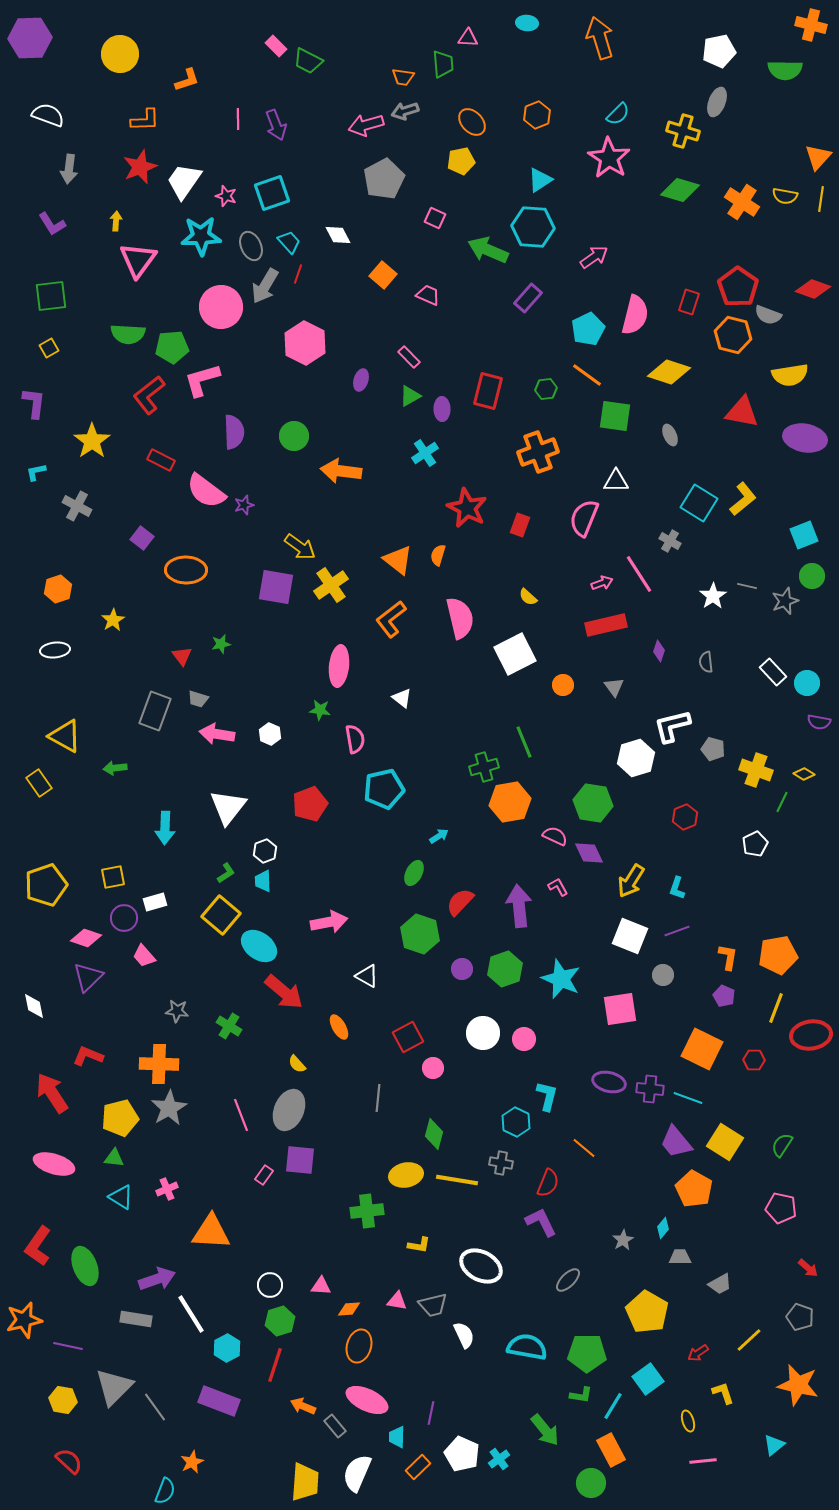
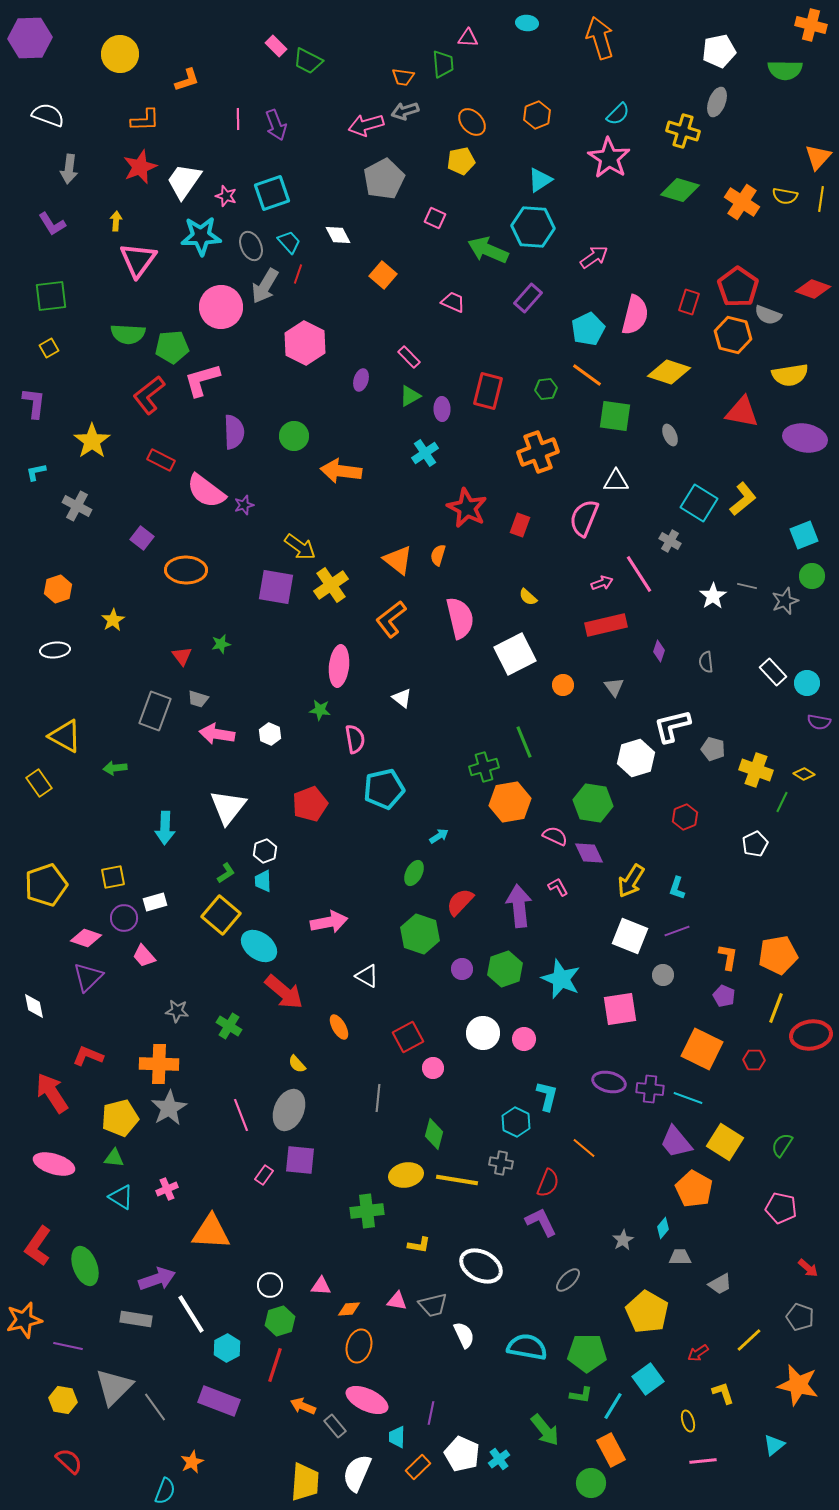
pink trapezoid at (428, 295): moved 25 px right, 7 px down
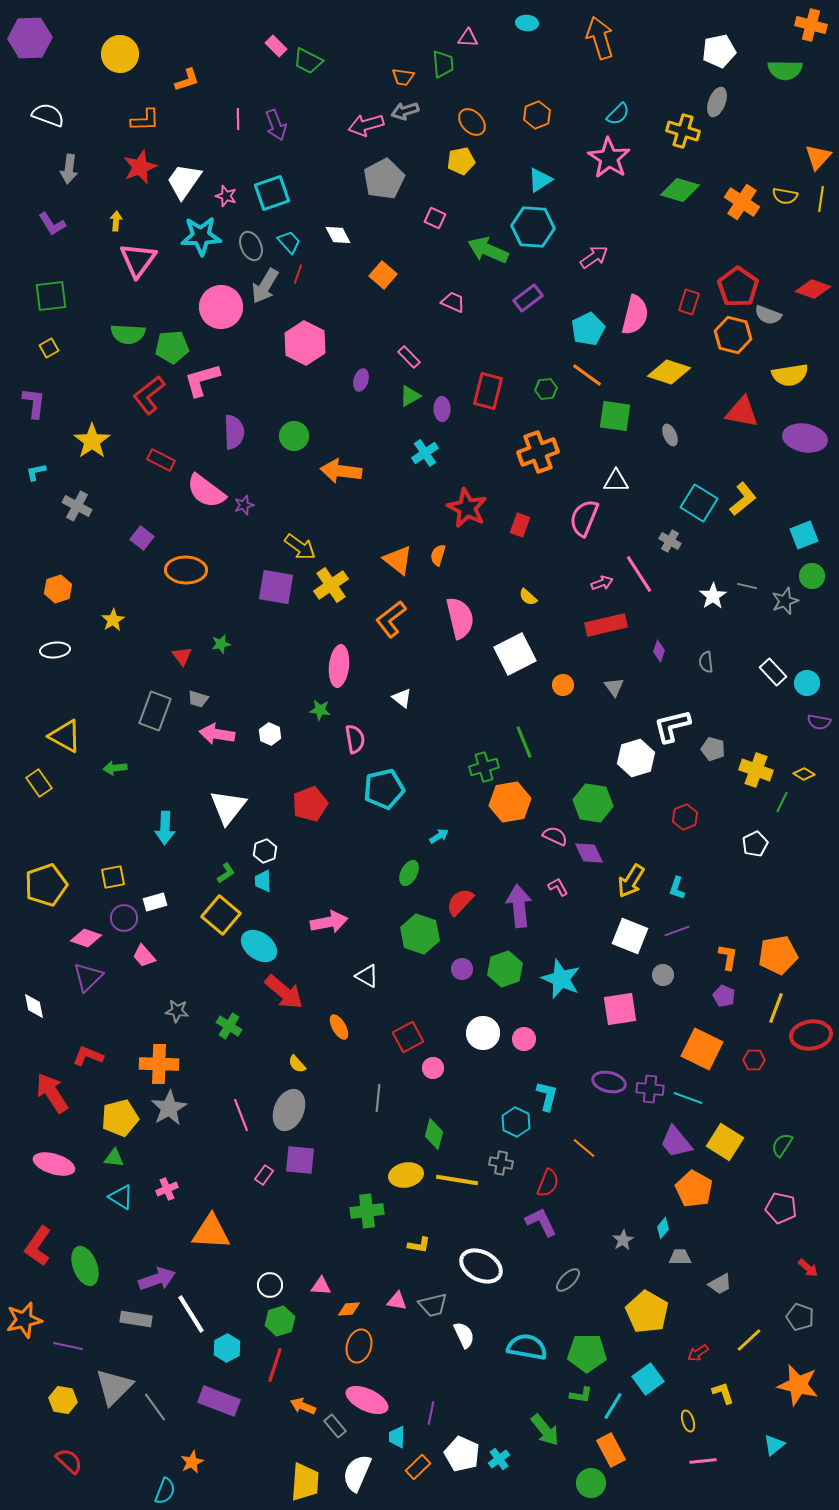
purple rectangle at (528, 298): rotated 12 degrees clockwise
green ellipse at (414, 873): moved 5 px left
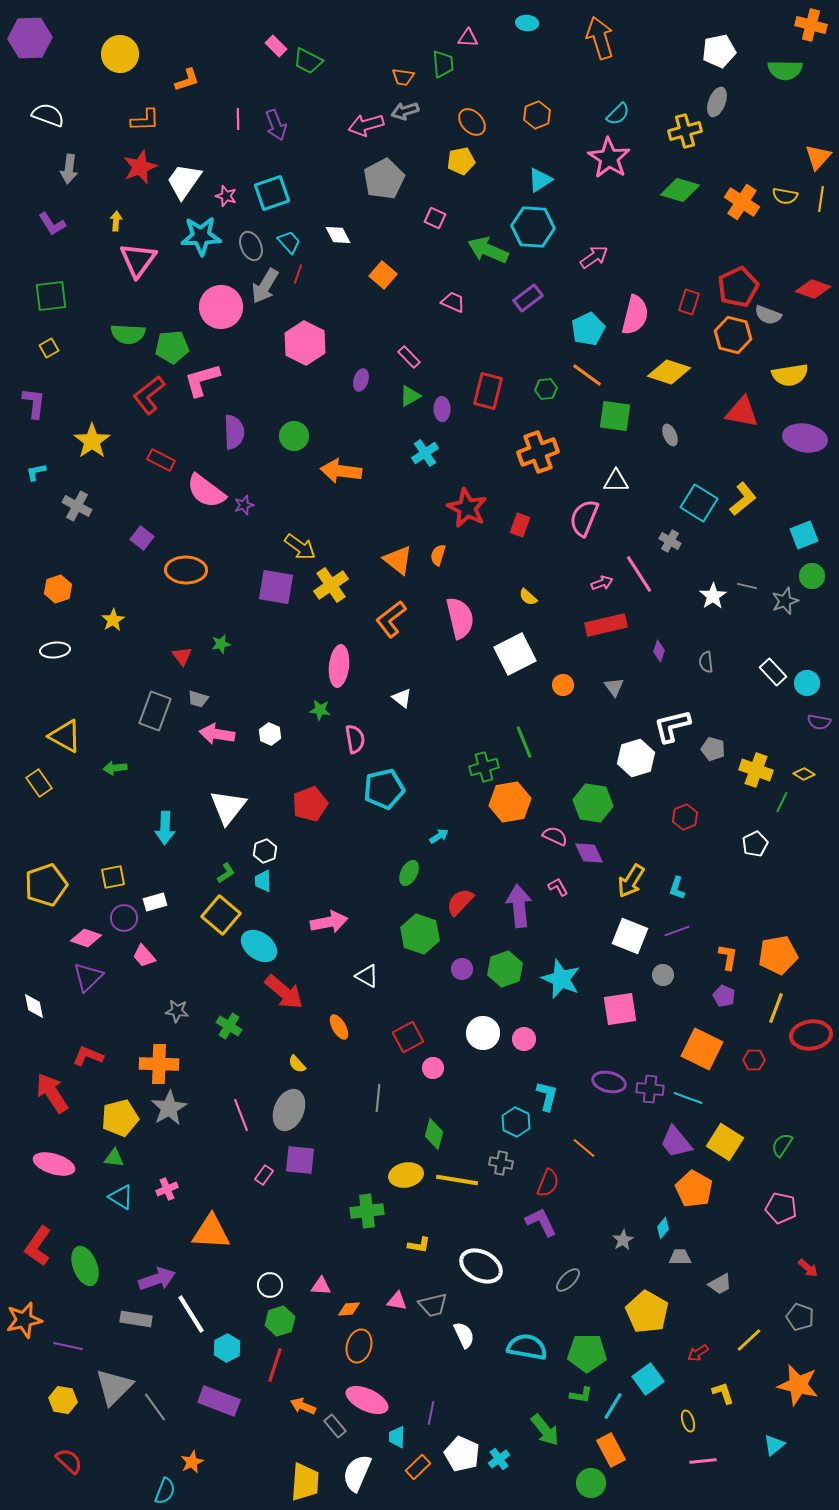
yellow cross at (683, 131): moved 2 px right; rotated 32 degrees counterclockwise
red pentagon at (738, 287): rotated 12 degrees clockwise
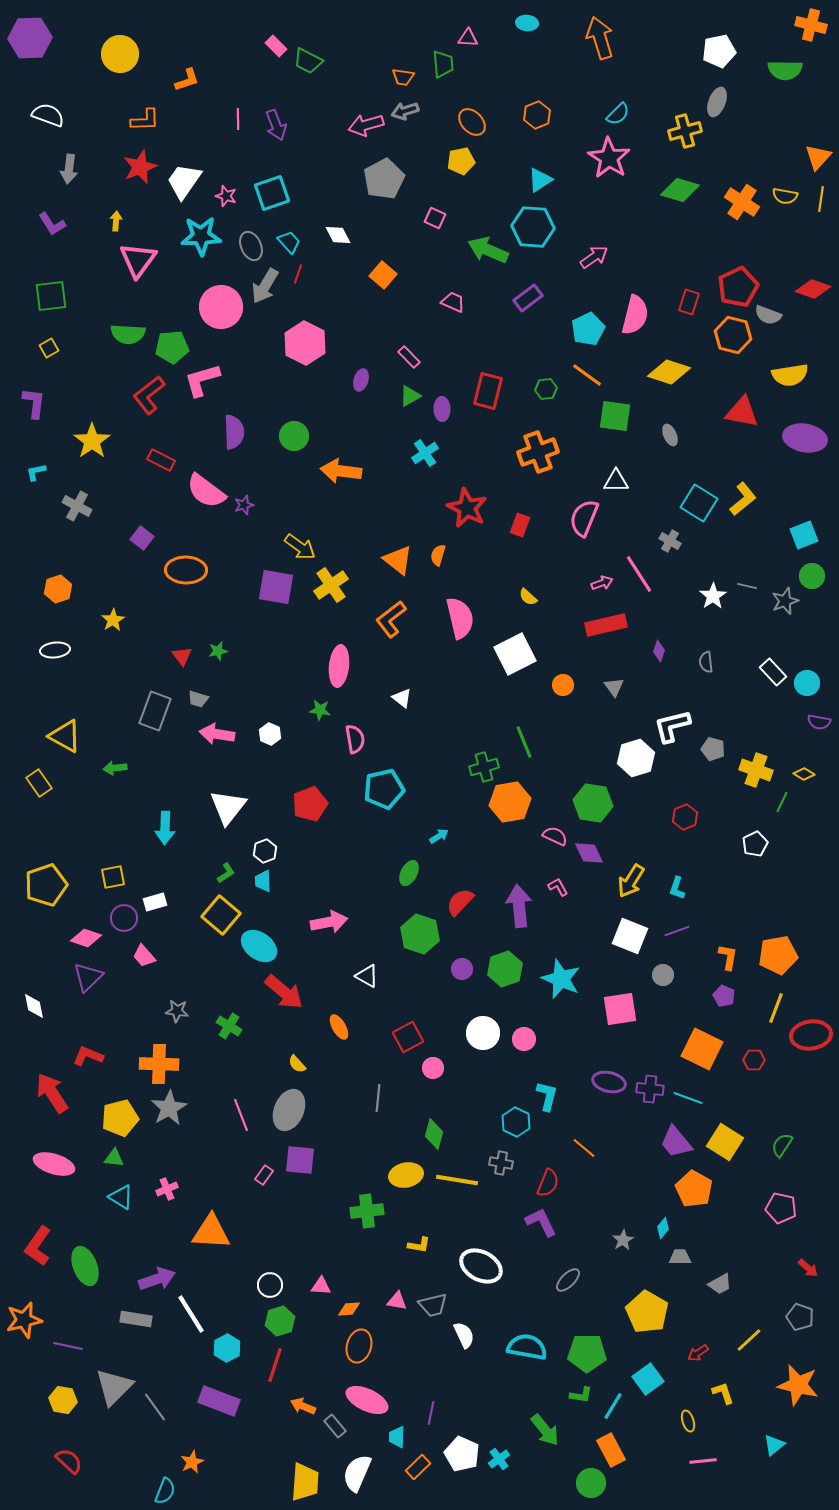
green star at (221, 644): moved 3 px left, 7 px down
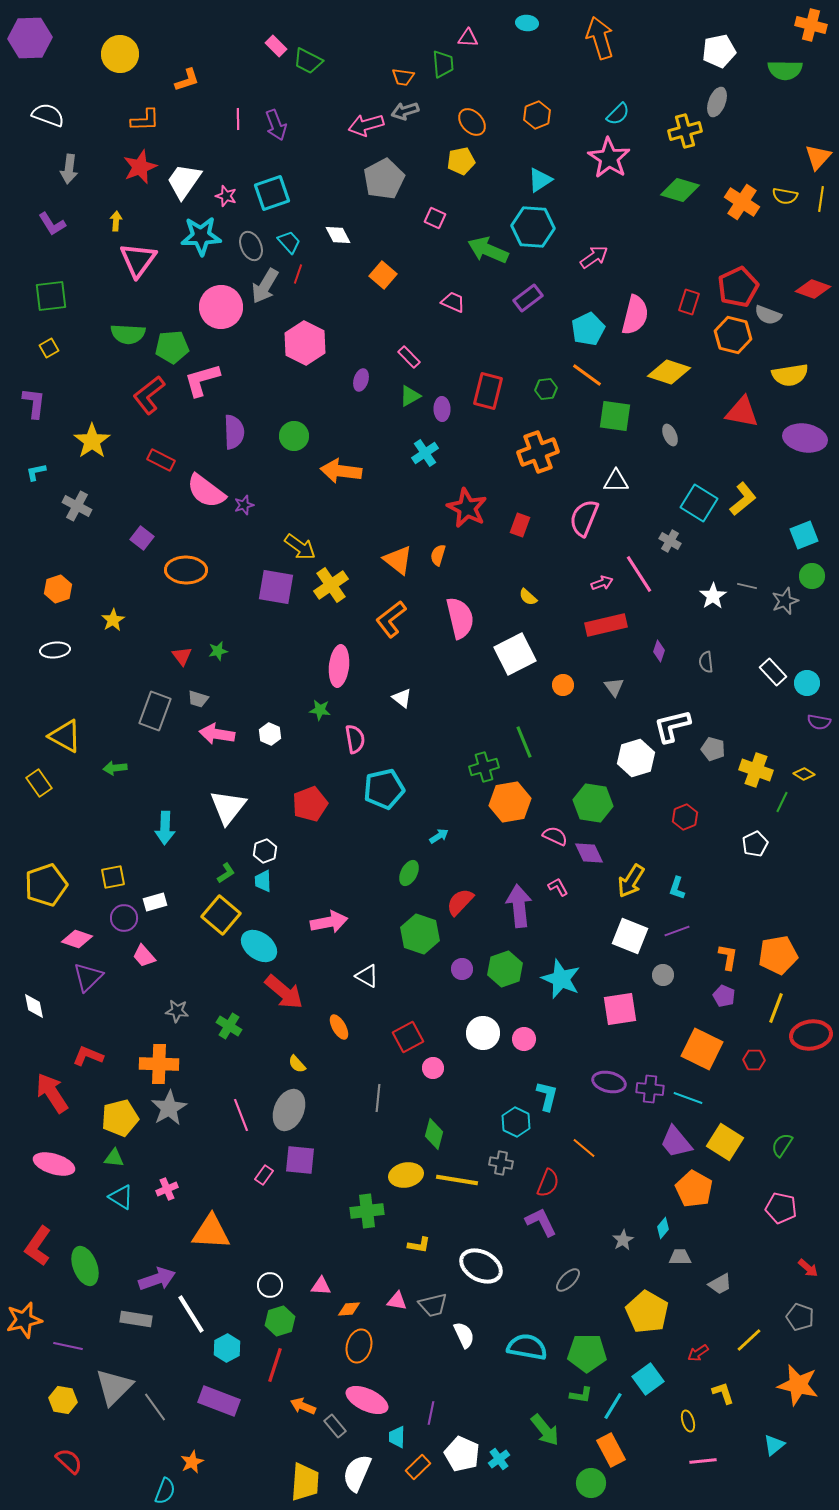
pink diamond at (86, 938): moved 9 px left, 1 px down
